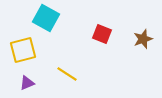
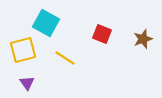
cyan square: moved 5 px down
yellow line: moved 2 px left, 16 px up
purple triangle: rotated 42 degrees counterclockwise
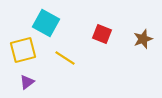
purple triangle: moved 1 px up; rotated 28 degrees clockwise
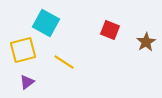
red square: moved 8 px right, 4 px up
brown star: moved 3 px right, 3 px down; rotated 12 degrees counterclockwise
yellow line: moved 1 px left, 4 px down
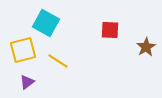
red square: rotated 18 degrees counterclockwise
brown star: moved 5 px down
yellow line: moved 6 px left, 1 px up
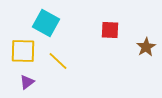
yellow square: moved 1 px down; rotated 16 degrees clockwise
yellow line: rotated 10 degrees clockwise
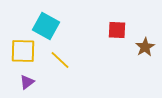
cyan square: moved 3 px down
red square: moved 7 px right
brown star: moved 1 px left
yellow line: moved 2 px right, 1 px up
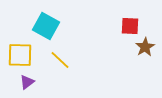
red square: moved 13 px right, 4 px up
yellow square: moved 3 px left, 4 px down
